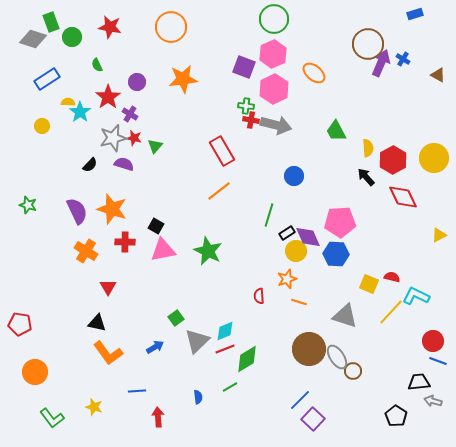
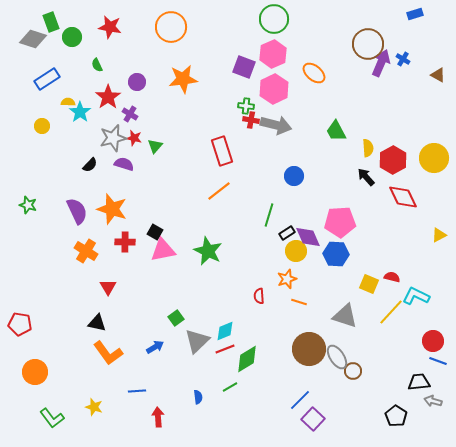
red rectangle at (222, 151): rotated 12 degrees clockwise
black square at (156, 226): moved 1 px left, 6 px down
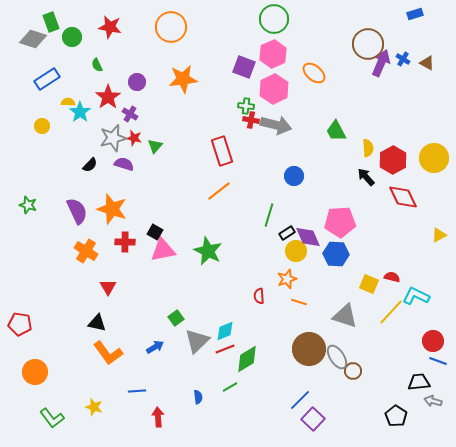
brown triangle at (438, 75): moved 11 px left, 12 px up
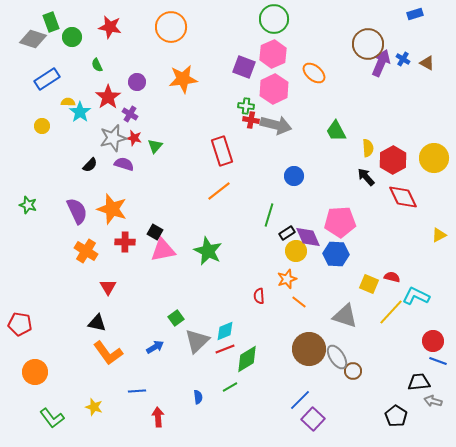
orange line at (299, 302): rotated 21 degrees clockwise
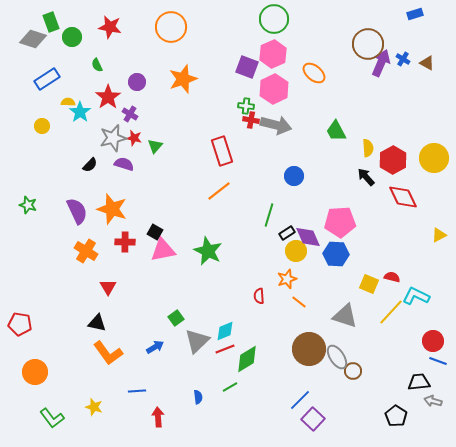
purple square at (244, 67): moved 3 px right
orange star at (183, 79): rotated 12 degrees counterclockwise
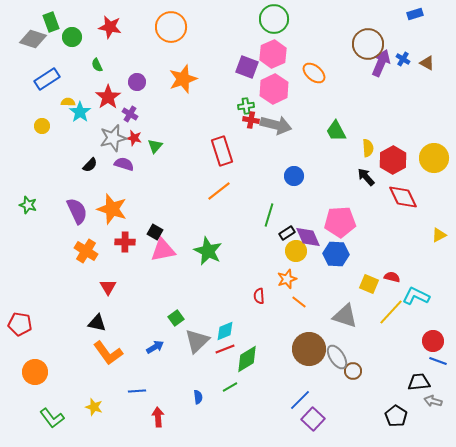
green cross at (246, 106): rotated 14 degrees counterclockwise
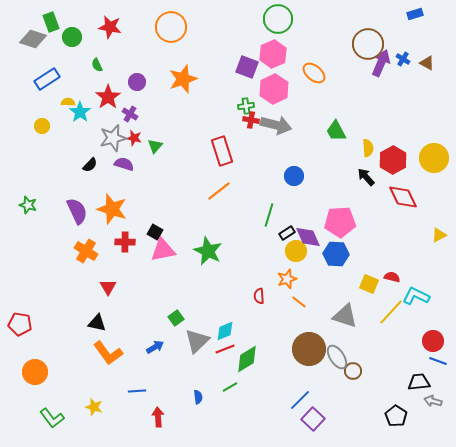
green circle at (274, 19): moved 4 px right
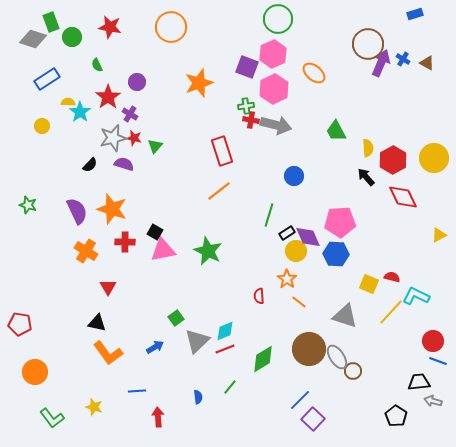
orange star at (183, 79): moved 16 px right, 4 px down
orange star at (287, 279): rotated 18 degrees counterclockwise
green diamond at (247, 359): moved 16 px right
green line at (230, 387): rotated 21 degrees counterclockwise
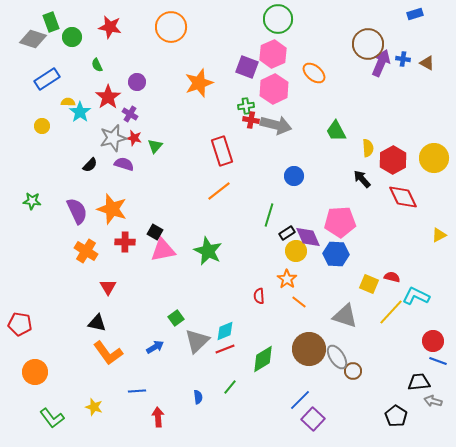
blue cross at (403, 59): rotated 24 degrees counterclockwise
black arrow at (366, 177): moved 4 px left, 2 px down
green star at (28, 205): moved 4 px right, 4 px up; rotated 12 degrees counterclockwise
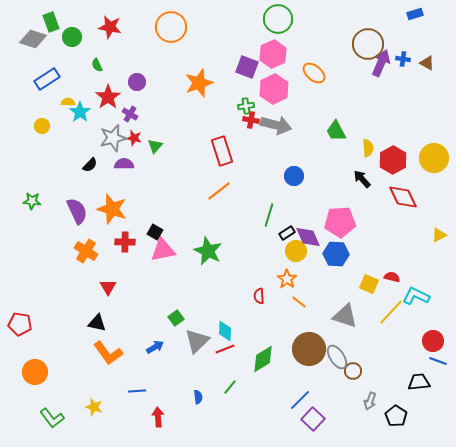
purple semicircle at (124, 164): rotated 18 degrees counterclockwise
cyan diamond at (225, 331): rotated 65 degrees counterclockwise
gray arrow at (433, 401): moved 63 px left; rotated 84 degrees counterclockwise
